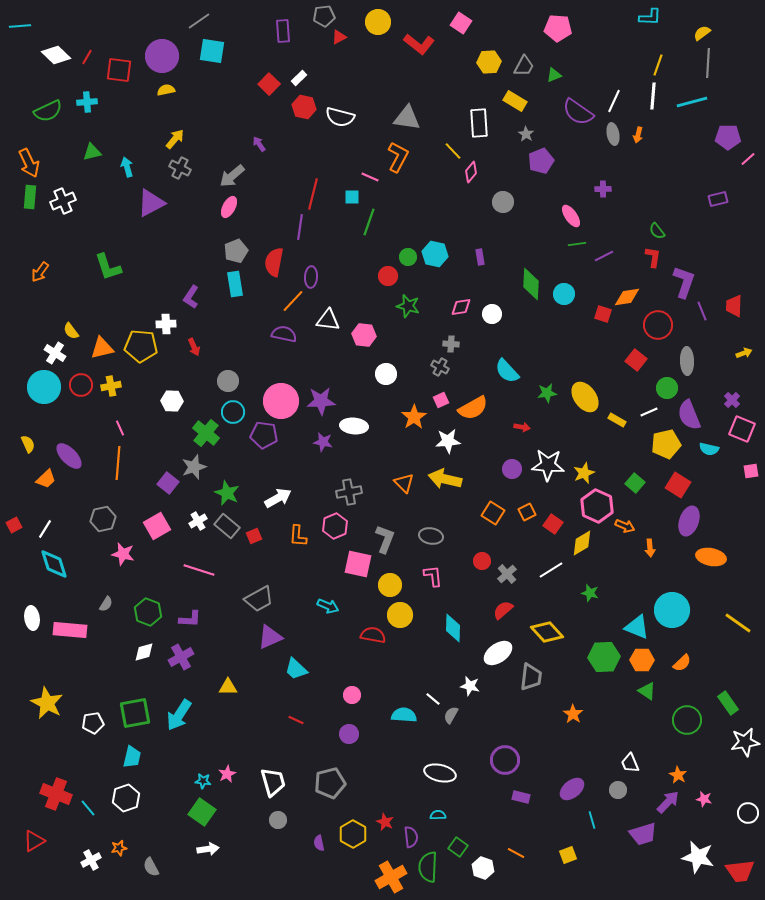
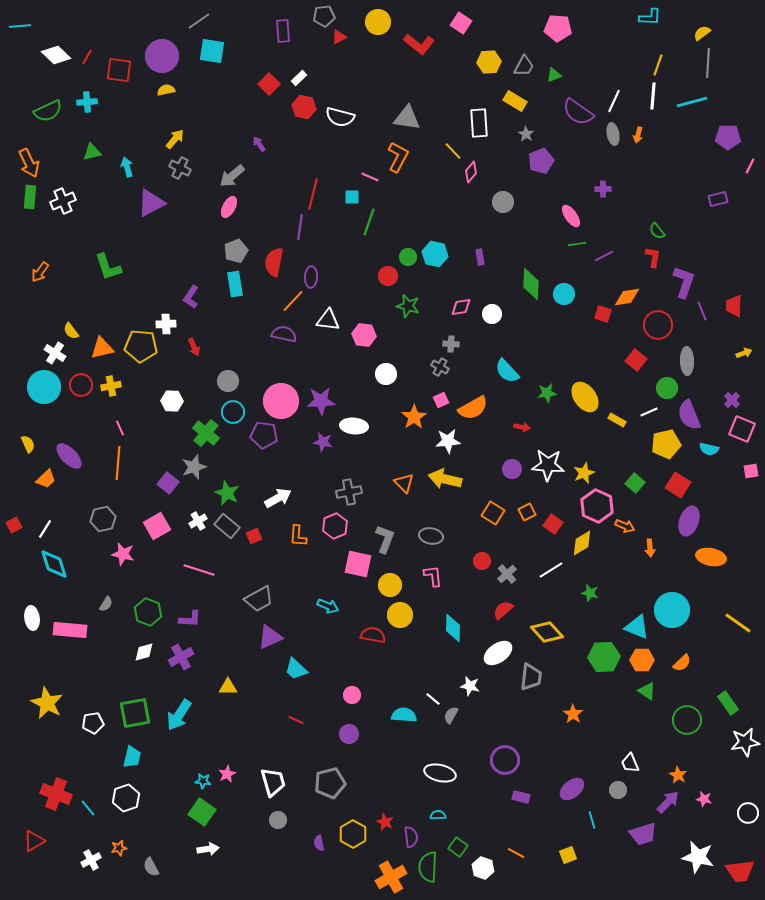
pink line at (748, 159): moved 2 px right, 7 px down; rotated 21 degrees counterclockwise
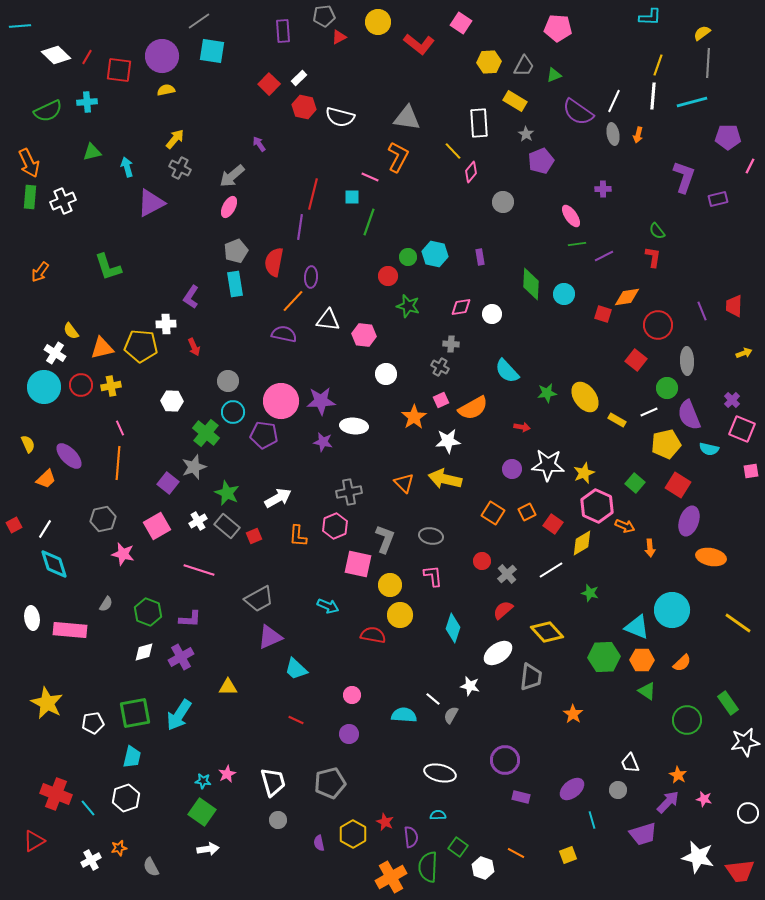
purple L-shape at (684, 282): moved 105 px up
cyan diamond at (453, 628): rotated 16 degrees clockwise
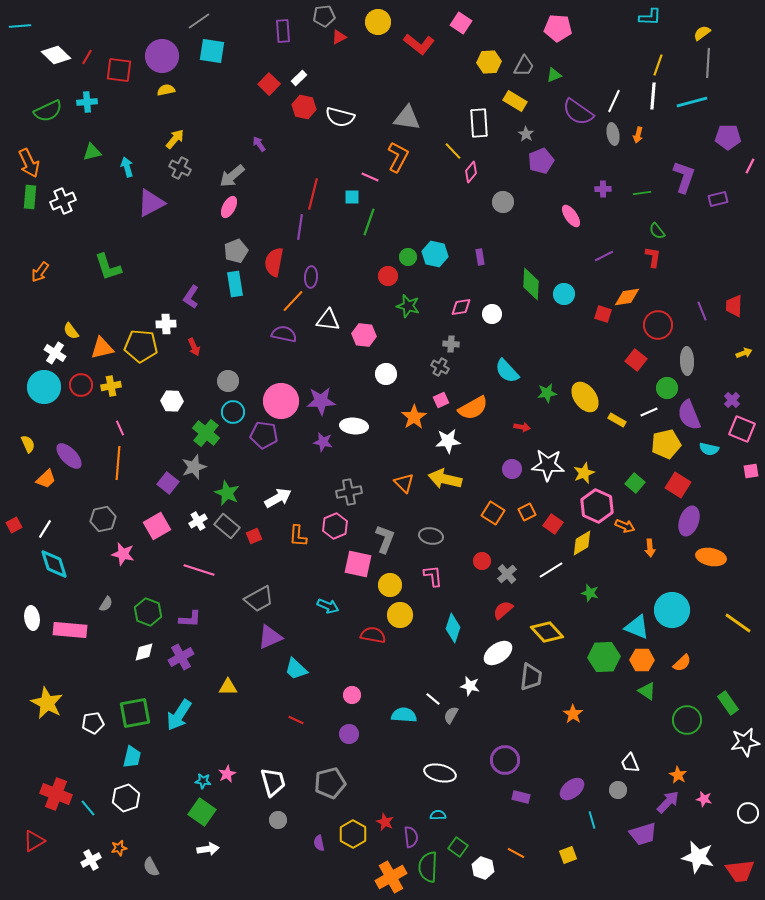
green line at (577, 244): moved 65 px right, 51 px up
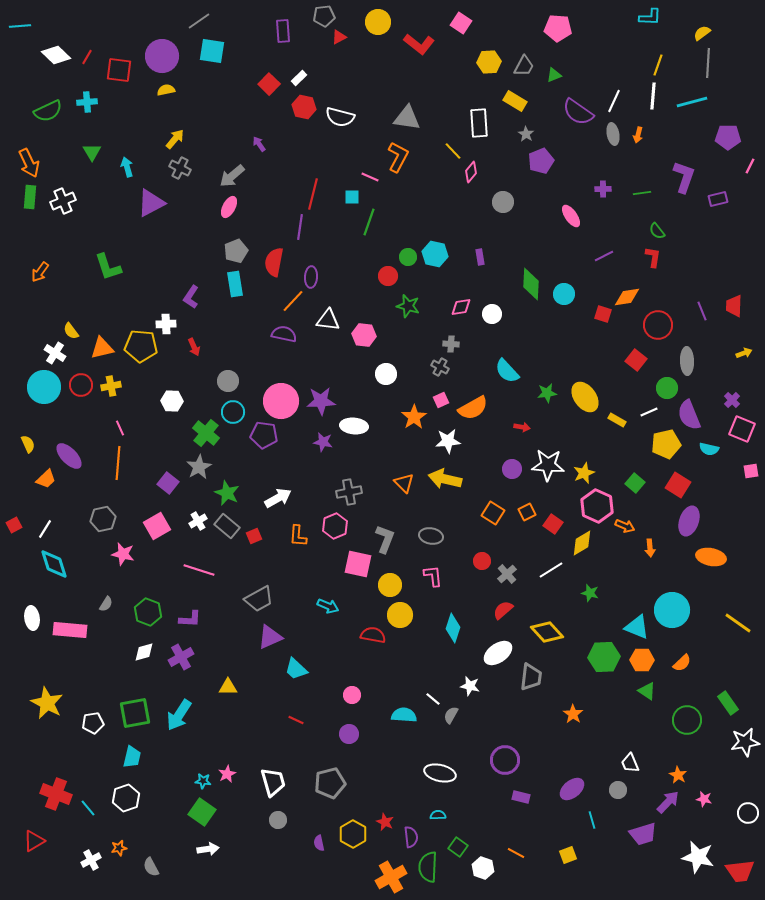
green triangle at (92, 152): rotated 48 degrees counterclockwise
gray star at (194, 467): moved 5 px right; rotated 10 degrees counterclockwise
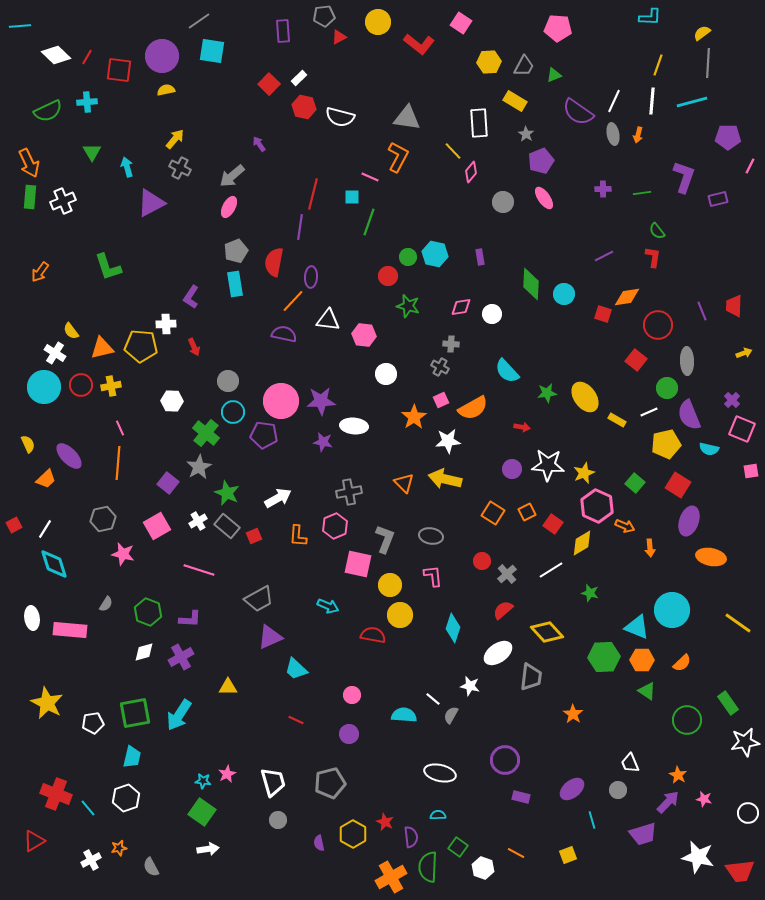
white line at (653, 96): moved 1 px left, 5 px down
pink ellipse at (571, 216): moved 27 px left, 18 px up
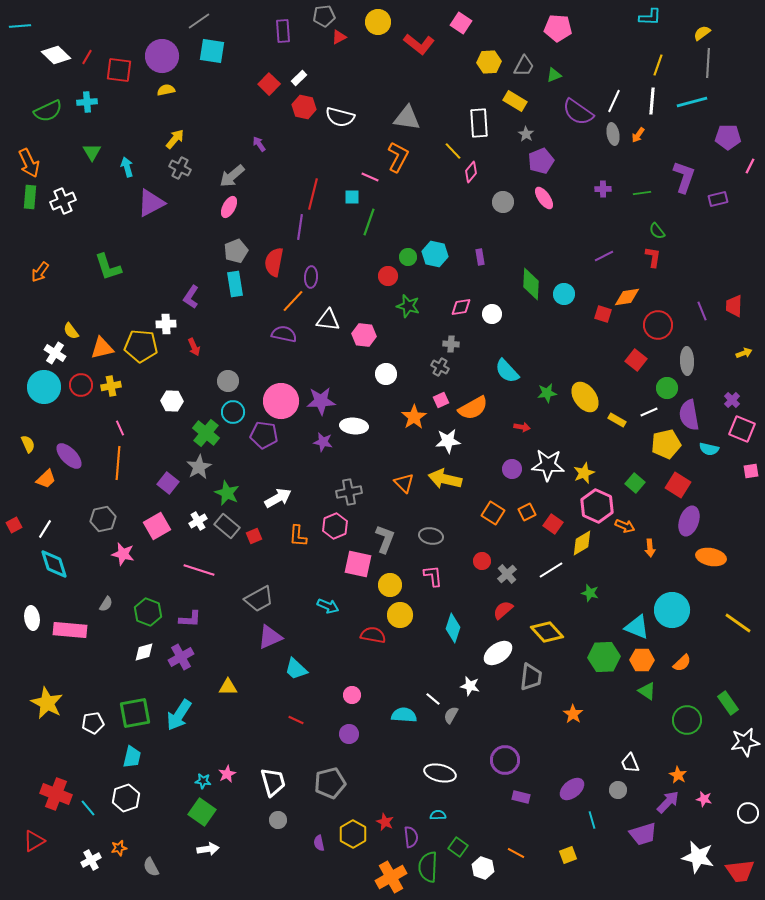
orange arrow at (638, 135): rotated 21 degrees clockwise
purple semicircle at (689, 415): rotated 12 degrees clockwise
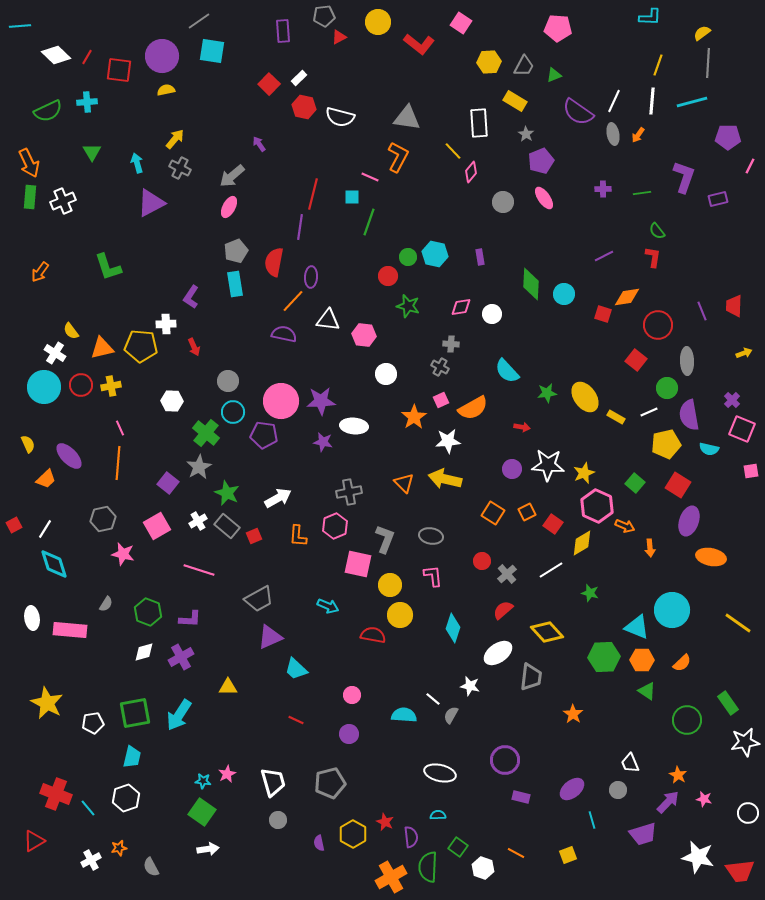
cyan arrow at (127, 167): moved 10 px right, 4 px up
yellow rectangle at (617, 420): moved 1 px left, 3 px up
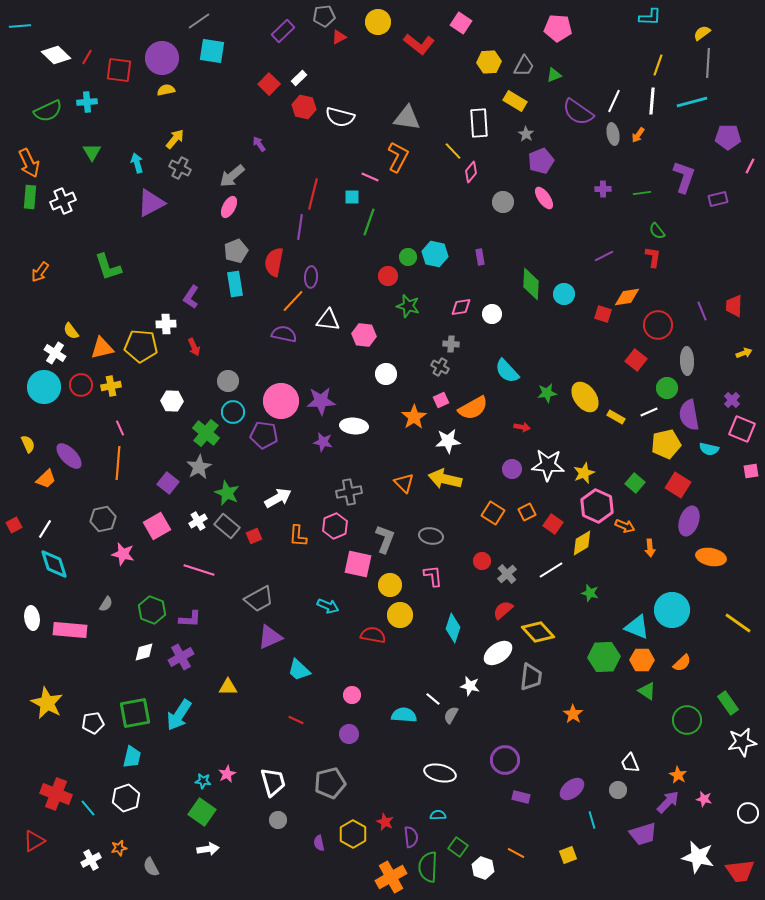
purple rectangle at (283, 31): rotated 50 degrees clockwise
purple circle at (162, 56): moved 2 px down
green hexagon at (148, 612): moved 4 px right, 2 px up
yellow diamond at (547, 632): moved 9 px left
cyan trapezoid at (296, 669): moved 3 px right, 1 px down
white star at (745, 742): moved 3 px left
